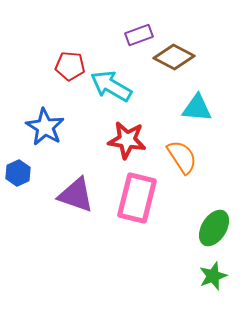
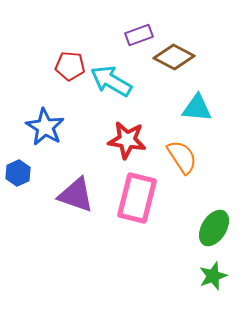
cyan arrow: moved 5 px up
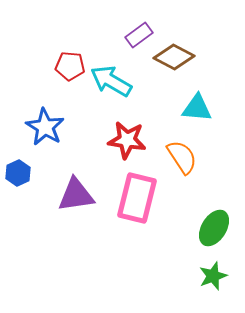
purple rectangle: rotated 16 degrees counterclockwise
purple triangle: rotated 27 degrees counterclockwise
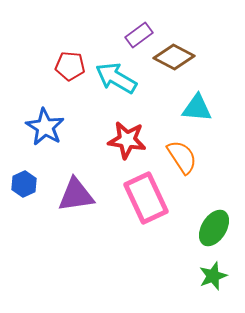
cyan arrow: moved 5 px right, 3 px up
blue hexagon: moved 6 px right, 11 px down
pink rectangle: moved 9 px right; rotated 39 degrees counterclockwise
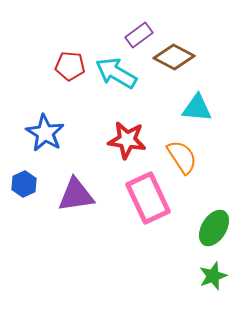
cyan arrow: moved 5 px up
blue star: moved 6 px down
pink rectangle: moved 2 px right
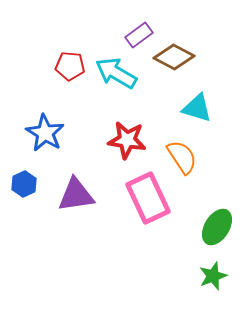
cyan triangle: rotated 12 degrees clockwise
green ellipse: moved 3 px right, 1 px up
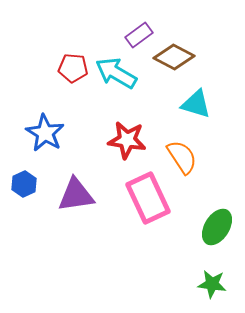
red pentagon: moved 3 px right, 2 px down
cyan triangle: moved 1 px left, 4 px up
green star: moved 1 px left, 8 px down; rotated 28 degrees clockwise
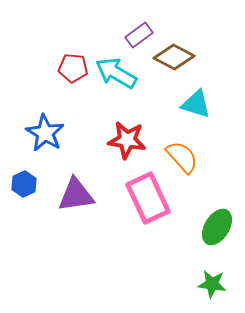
orange semicircle: rotated 9 degrees counterclockwise
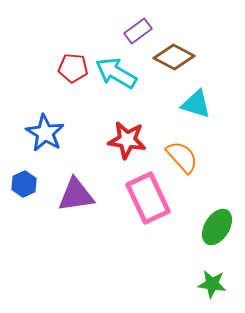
purple rectangle: moved 1 px left, 4 px up
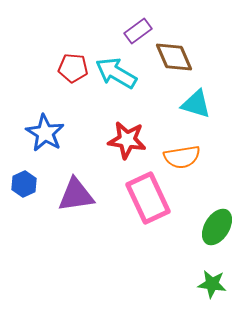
brown diamond: rotated 39 degrees clockwise
orange semicircle: rotated 123 degrees clockwise
